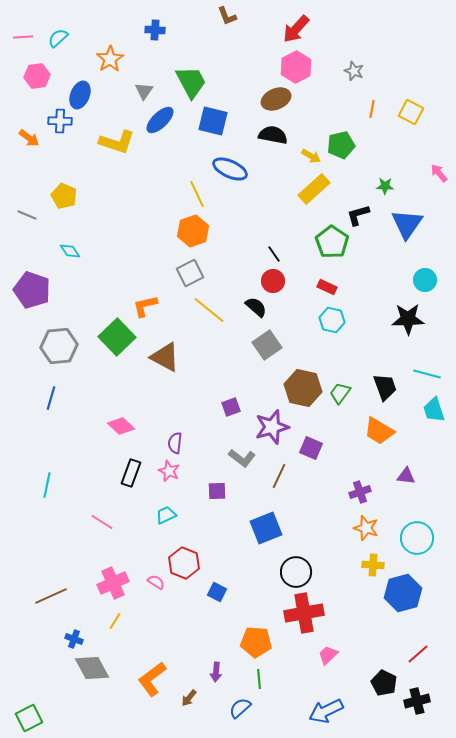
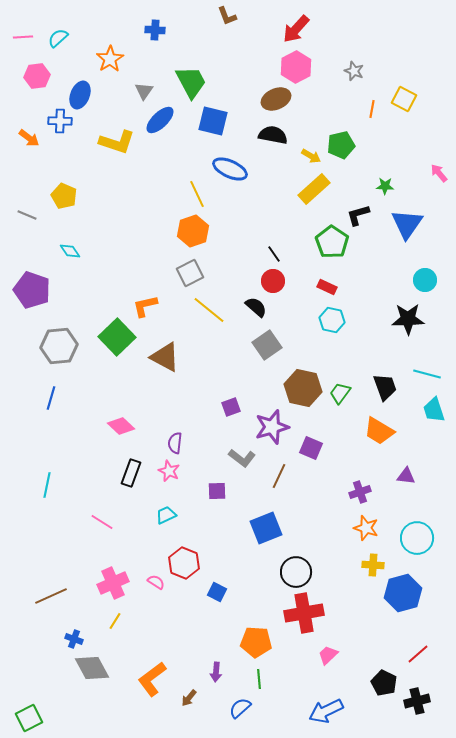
yellow square at (411, 112): moved 7 px left, 13 px up
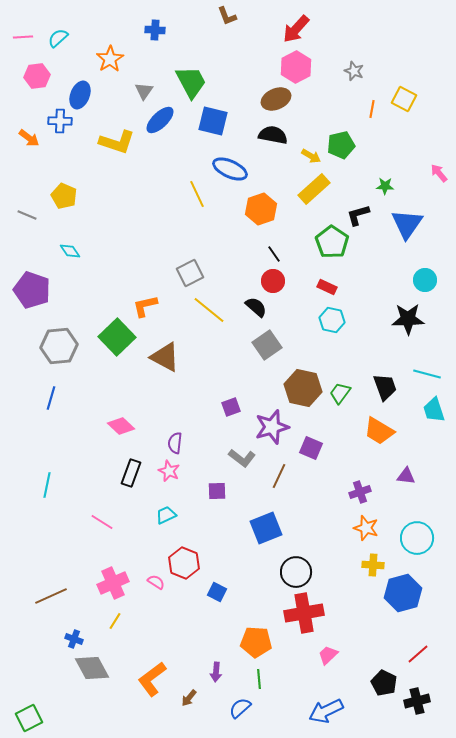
orange hexagon at (193, 231): moved 68 px right, 22 px up
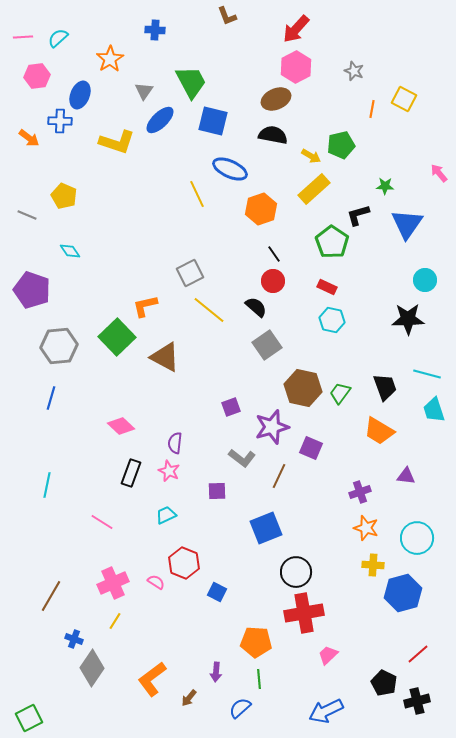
brown line at (51, 596): rotated 36 degrees counterclockwise
gray diamond at (92, 668): rotated 63 degrees clockwise
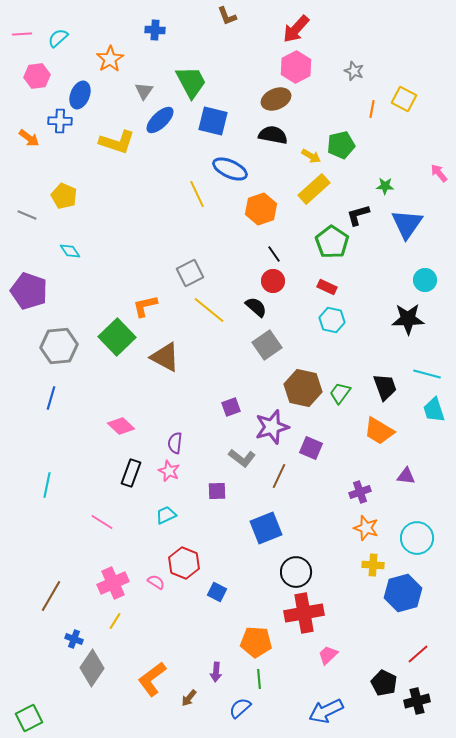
pink line at (23, 37): moved 1 px left, 3 px up
purple pentagon at (32, 290): moved 3 px left, 1 px down
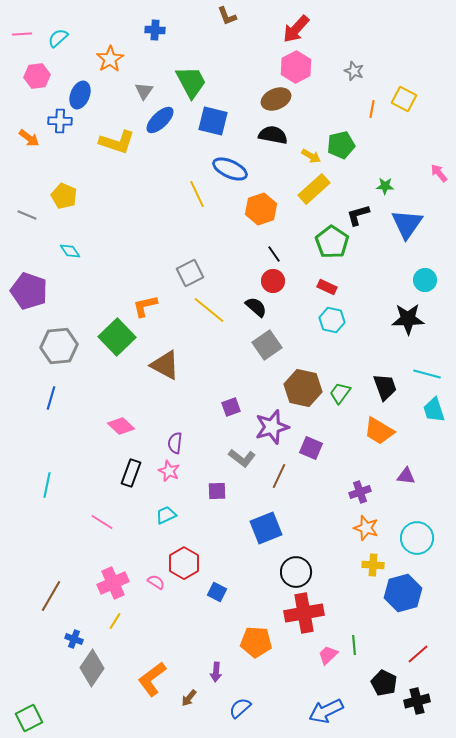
brown triangle at (165, 357): moved 8 px down
red hexagon at (184, 563): rotated 8 degrees clockwise
green line at (259, 679): moved 95 px right, 34 px up
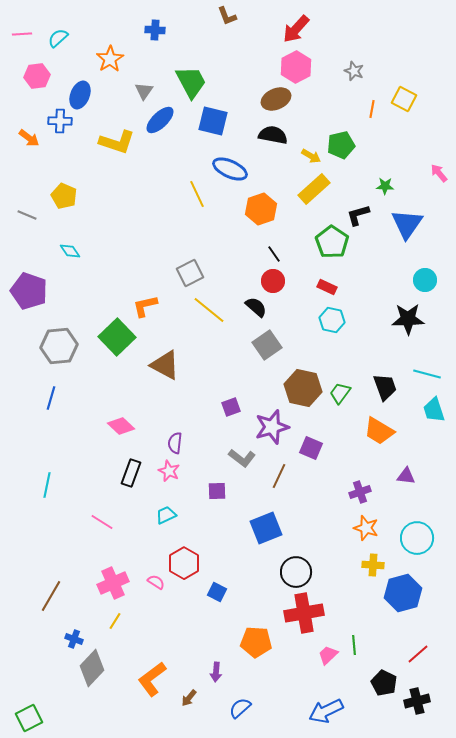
gray diamond at (92, 668): rotated 9 degrees clockwise
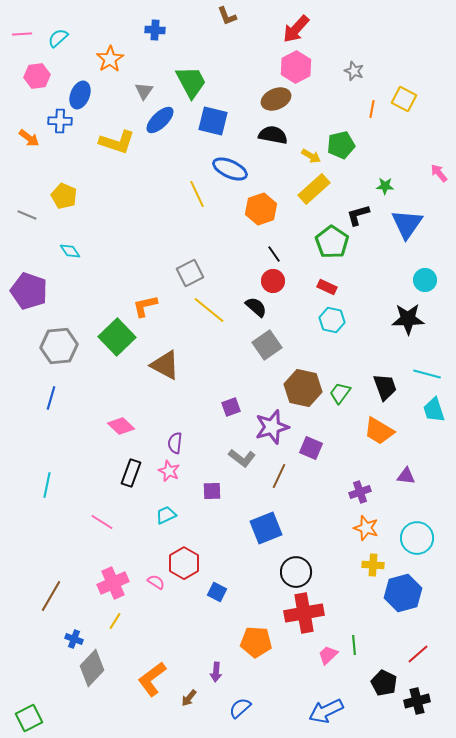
purple square at (217, 491): moved 5 px left
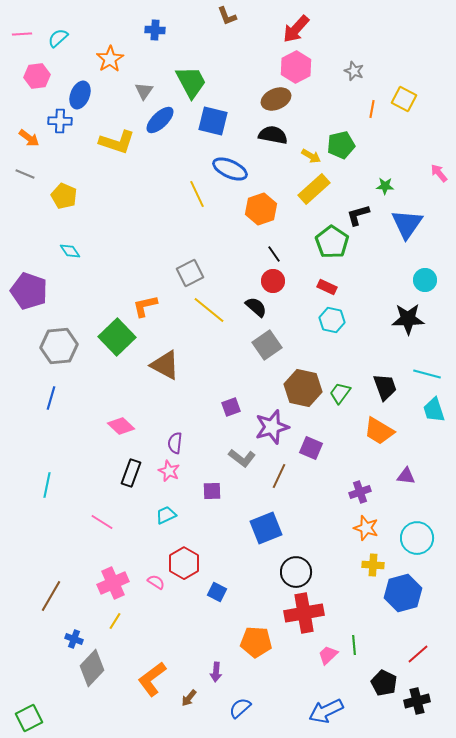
gray line at (27, 215): moved 2 px left, 41 px up
